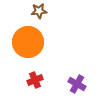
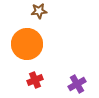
orange circle: moved 1 px left, 2 px down
purple cross: rotated 30 degrees clockwise
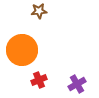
orange circle: moved 5 px left, 6 px down
red cross: moved 4 px right
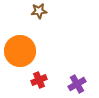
orange circle: moved 2 px left, 1 px down
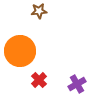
red cross: rotated 21 degrees counterclockwise
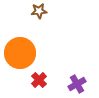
orange circle: moved 2 px down
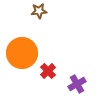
orange circle: moved 2 px right
red cross: moved 9 px right, 9 px up
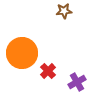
brown star: moved 25 px right
purple cross: moved 2 px up
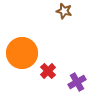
brown star: rotated 21 degrees clockwise
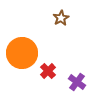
brown star: moved 3 px left, 7 px down; rotated 28 degrees clockwise
purple cross: rotated 24 degrees counterclockwise
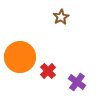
brown star: moved 1 px up
orange circle: moved 2 px left, 4 px down
